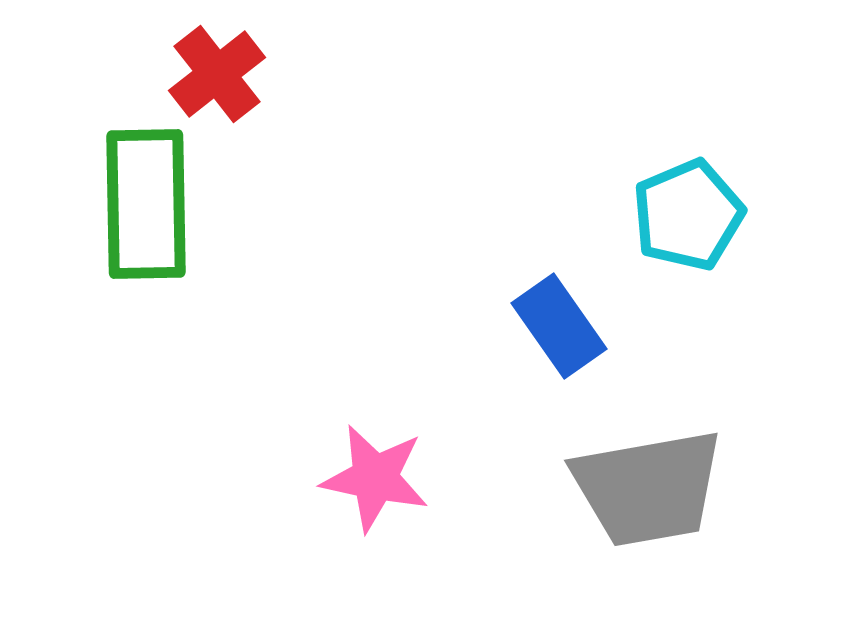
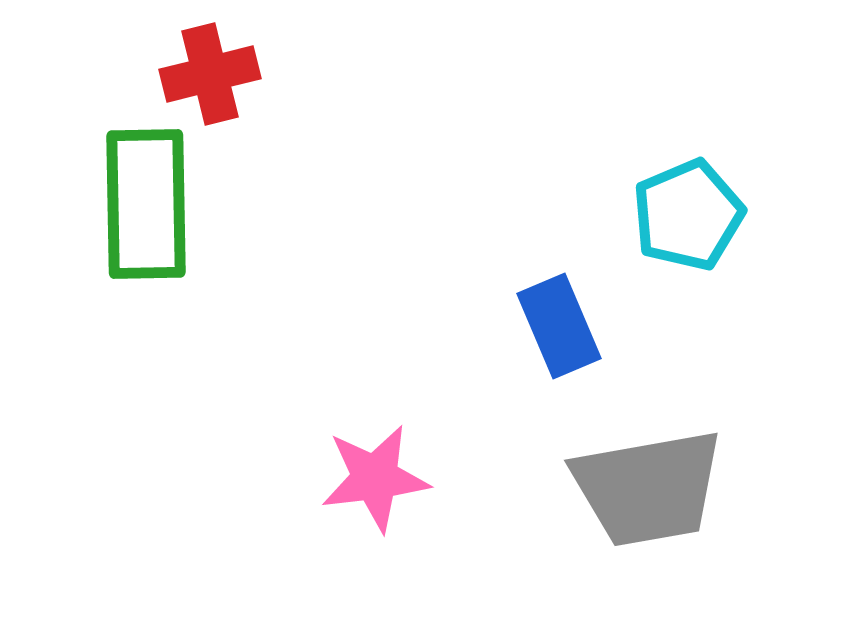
red cross: moved 7 px left; rotated 24 degrees clockwise
blue rectangle: rotated 12 degrees clockwise
pink star: rotated 19 degrees counterclockwise
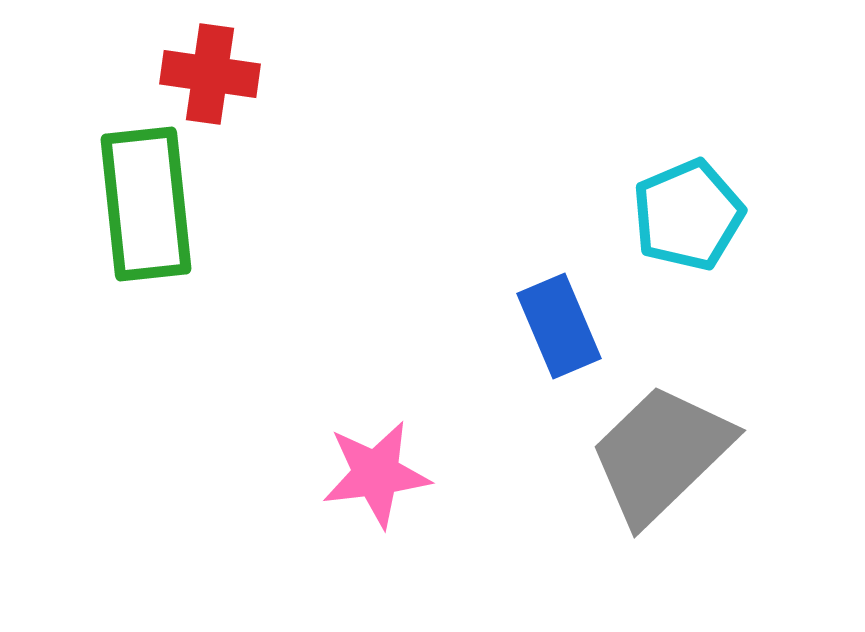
red cross: rotated 22 degrees clockwise
green rectangle: rotated 5 degrees counterclockwise
pink star: moved 1 px right, 4 px up
gray trapezoid: moved 13 px right, 34 px up; rotated 146 degrees clockwise
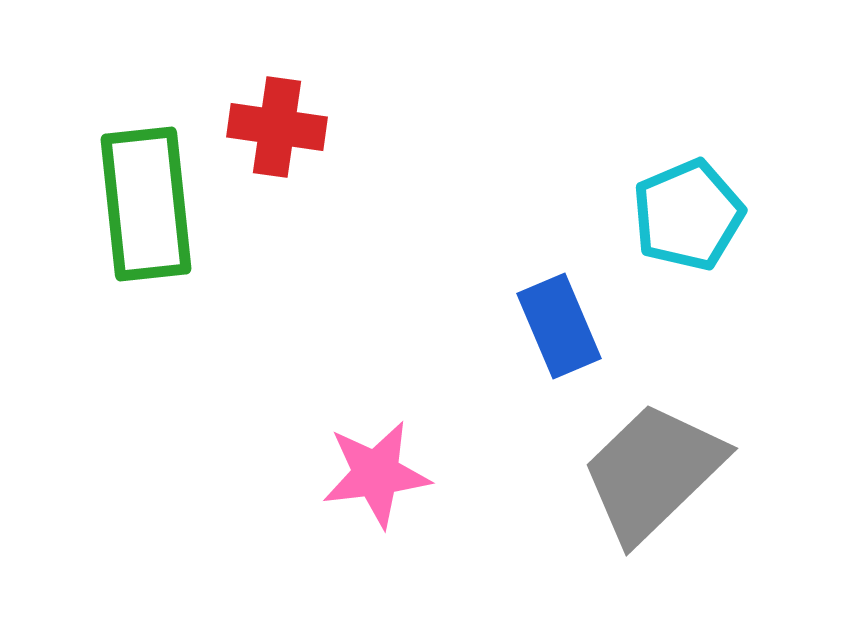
red cross: moved 67 px right, 53 px down
gray trapezoid: moved 8 px left, 18 px down
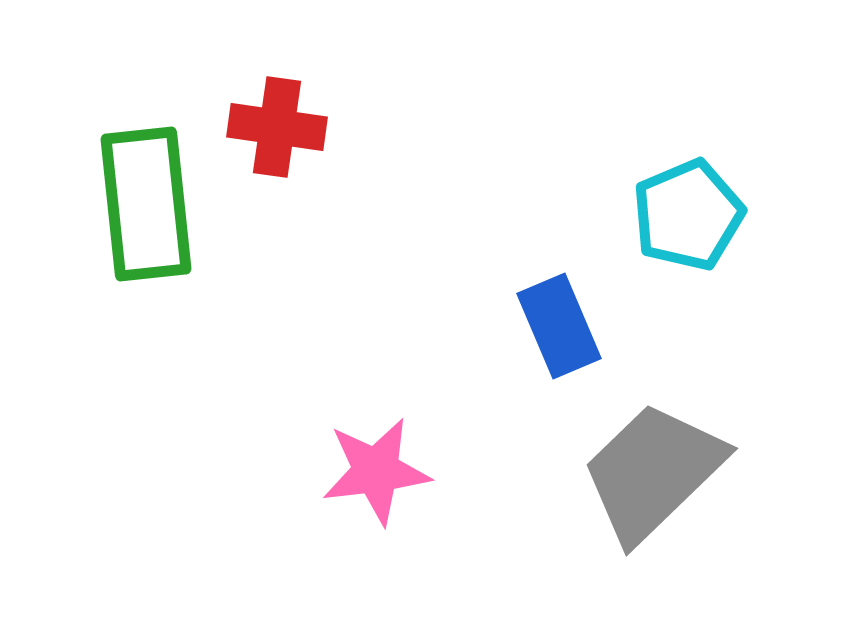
pink star: moved 3 px up
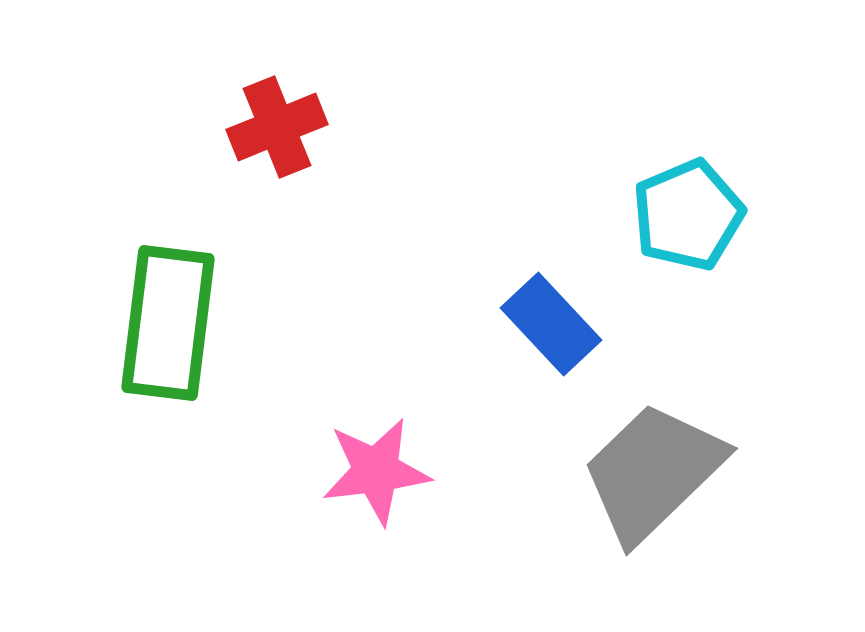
red cross: rotated 30 degrees counterclockwise
green rectangle: moved 22 px right, 119 px down; rotated 13 degrees clockwise
blue rectangle: moved 8 px left, 2 px up; rotated 20 degrees counterclockwise
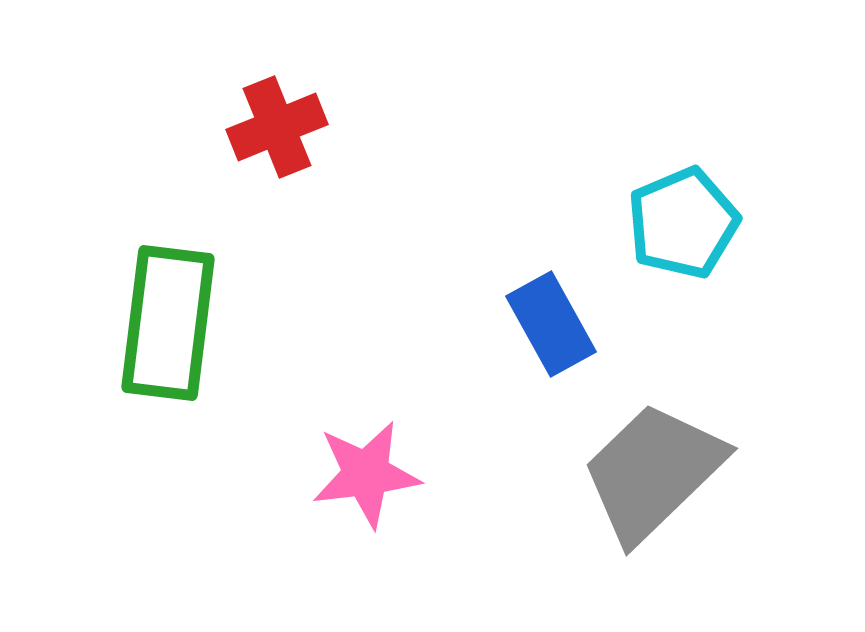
cyan pentagon: moved 5 px left, 8 px down
blue rectangle: rotated 14 degrees clockwise
pink star: moved 10 px left, 3 px down
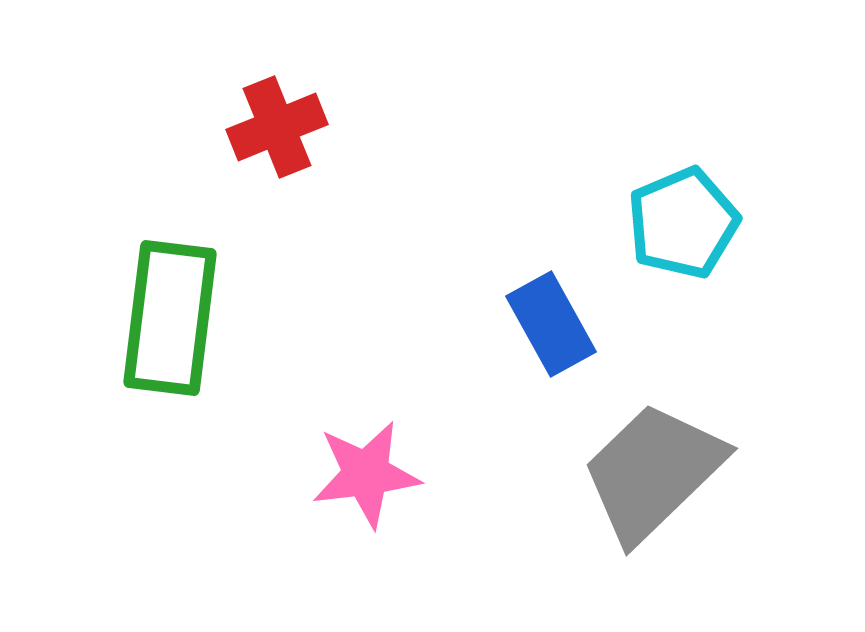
green rectangle: moved 2 px right, 5 px up
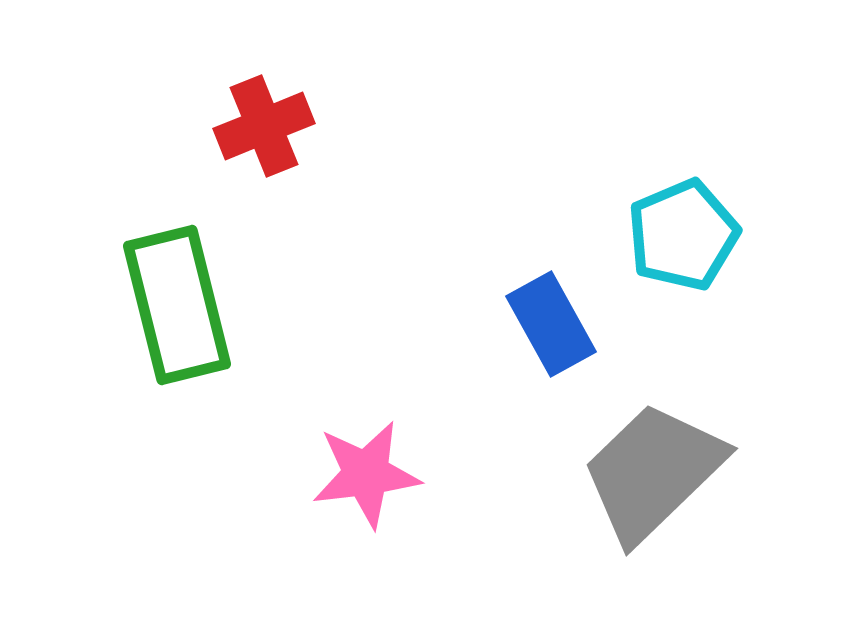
red cross: moved 13 px left, 1 px up
cyan pentagon: moved 12 px down
green rectangle: moved 7 px right, 13 px up; rotated 21 degrees counterclockwise
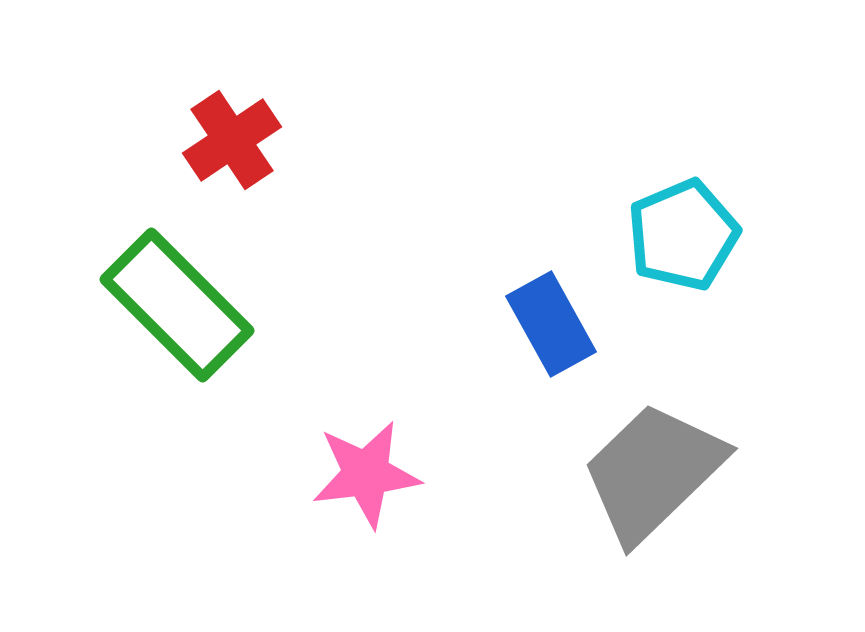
red cross: moved 32 px left, 14 px down; rotated 12 degrees counterclockwise
green rectangle: rotated 31 degrees counterclockwise
